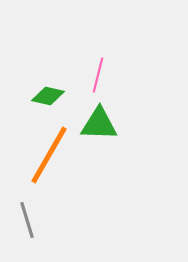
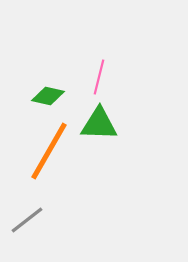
pink line: moved 1 px right, 2 px down
orange line: moved 4 px up
gray line: rotated 69 degrees clockwise
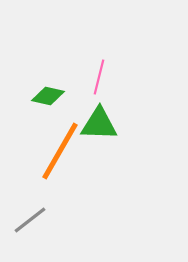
orange line: moved 11 px right
gray line: moved 3 px right
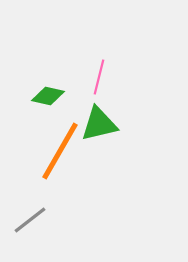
green triangle: rotated 15 degrees counterclockwise
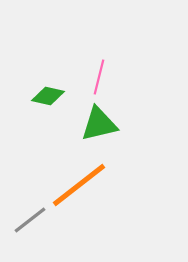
orange line: moved 19 px right, 34 px down; rotated 22 degrees clockwise
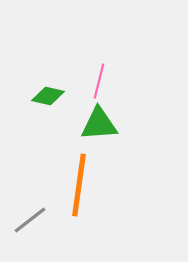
pink line: moved 4 px down
green triangle: rotated 9 degrees clockwise
orange line: rotated 44 degrees counterclockwise
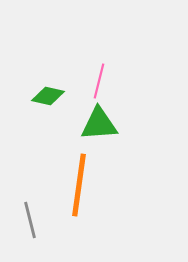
gray line: rotated 66 degrees counterclockwise
